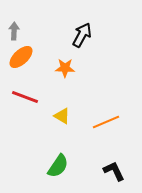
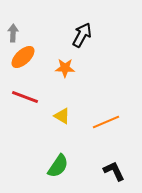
gray arrow: moved 1 px left, 2 px down
orange ellipse: moved 2 px right
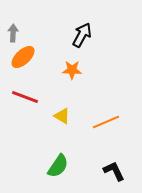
orange star: moved 7 px right, 2 px down
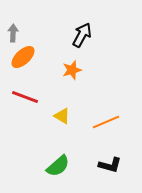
orange star: rotated 18 degrees counterclockwise
green semicircle: rotated 15 degrees clockwise
black L-shape: moved 4 px left, 6 px up; rotated 130 degrees clockwise
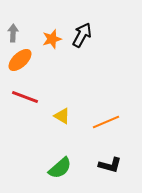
orange ellipse: moved 3 px left, 3 px down
orange star: moved 20 px left, 31 px up
green semicircle: moved 2 px right, 2 px down
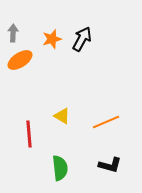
black arrow: moved 4 px down
orange ellipse: rotated 10 degrees clockwise
red line: moved 4 px right, 37 px down; rotated 64 degrees clockwise
green semicircle: rotated 55 degrees counterclockwise
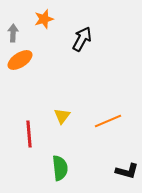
orange star: moved 8 px left, 20 px up
yellow triangle: rotated 36 degrees clockwise
orange line: moved 2 px right, 1 px up
black L-shape: moved 17 px right, 6 px down
